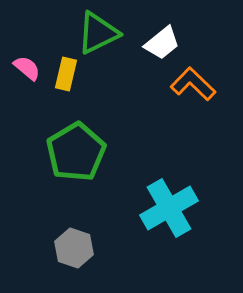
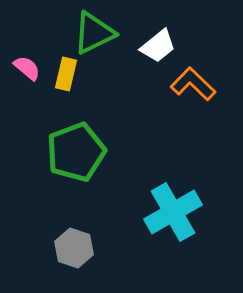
green triangle: moved 4 px left
white trapezoid: moved 4 px left, 3 px down
green pentagon: rotated 10 degrees clockwise
cyan cross: moved 4 px right, 4 px down
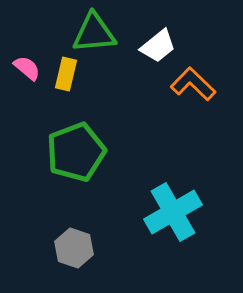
green triangle: rotated 21 degrees clockwise
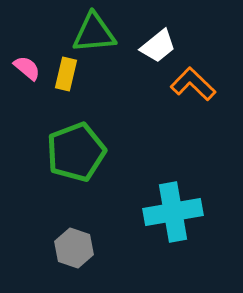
cyan cross: rotated 20 degrees clockwise
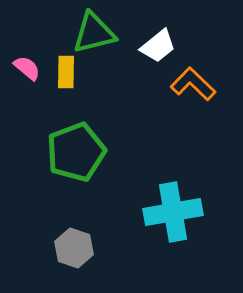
green triangle: rotated 9 degrees counterclockwise
yellow rectangle: moved 2 px up; rotated 12 degrees counterclockwise
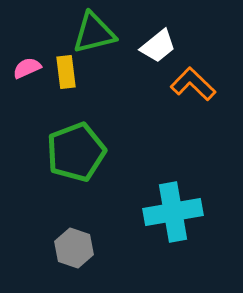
pink semicircle: rotated 64 degrees counterclockwise
yellow rectangle: rotated 8 degrees counterclockwise
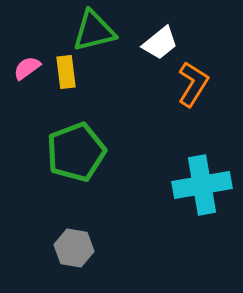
green triangle: moved 2 px up
white trapezoid: moved 2 px right, 3 px up
pink semicircle: rotated 12 degrees counterclockwise
orange L-shape: rotated 78 degrees clockwise
cyan cross: moved 29 px right, 27 px up
gray hexagon: rotated 9 degrees counterclockwise
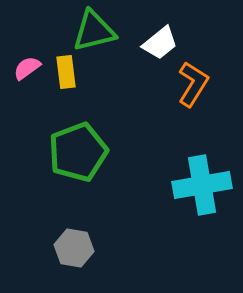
green pentagon: moved 2 px right
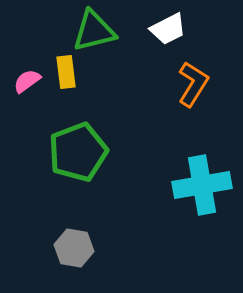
white trapezoid: moved 8 px right, 14 px up; rotated 12 degrees clockwise
pink semicircle: moved 13 px down
